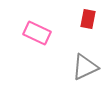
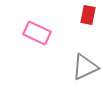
red rectangle: moved 4 px up
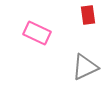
red rectangle: rotated 18 degrees counterclockwise
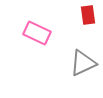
gray triangle: moved 2 px left, 4 px up
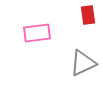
pink rectangle: rotated 32 degrees counterclockwise
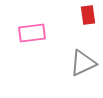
pink rectangle: moved 5 px left
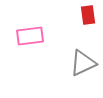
pink rectangle: moved 2 px left, 3 px down
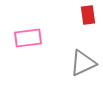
pink rectangle: moved 2 px left, 2 px down
